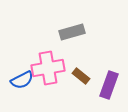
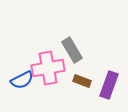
gray rectangle: moved 18 px down; rotated 75 degrees clockwise
brown rectangle: moved 1 px right, 5 px down; rotated 18 degrees counterclockwise
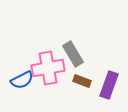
gray rectangle: moved 1 px right, 4 px down
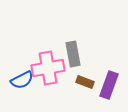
gray rectangle: rotated 20 degrees clockwise
brown rectangle: moved 3 px right, 1 px down
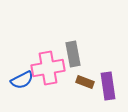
purple rectangle: moved 1 px left, 1 px down; rotated 28 degrees counterclockwise
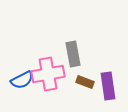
pink cross: moved 6 px down
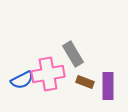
gray rectangle: rotated 20 degrees counterclockwise
purple rectangle: rotated 8 degrees clockwise
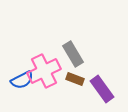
pink cross: moved 4 px left, 3 px up; rotated 16 degrees counterclockwise
brown rectangle: moved 10 px left, 3 px up
purple rectangle: moved 6 px left, 3 px down; rotated 36 degrees counterclockwise
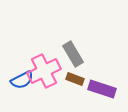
purple rectangle: rotated 36 degrees counterclockwise
